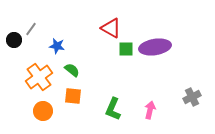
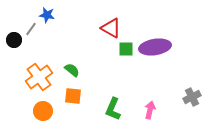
blue star: moved 10 px left, 31 px up
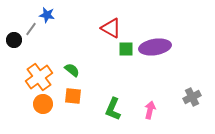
orange circle: moved 7 px up
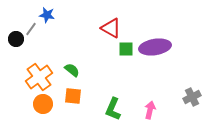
black circle: moved 2 px right, 1 px up
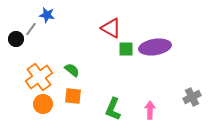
pink arrow: rotated 12 degrees counterclockwise
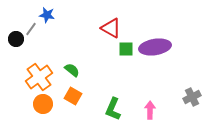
orange square: rotated 24 degrees clockwise
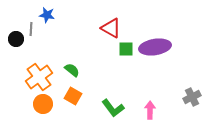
gray line: rotated 32 degrees counterclockwise
green L-shape: moved 1 px up; rotated 60 degrees counterclockwise
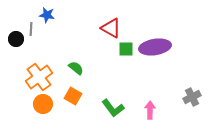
green semicircle: moved 4 px right, 2 px up
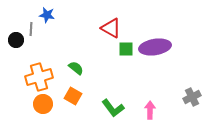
black circle: moved 1 px down
orange cross: rotated 20 degrees clockwise
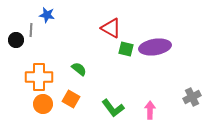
gray line: moved 1 px down
green square: rotated 14 degrees clockwise
green semicircle: moved 3 px right, 1 px down
orange cross: rotated 16 degrees clockwise
orange square: moved 2 px left, 3 px down
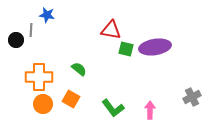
red triangle: moved 2 px down; rotated 20 degrees counterclockwise
